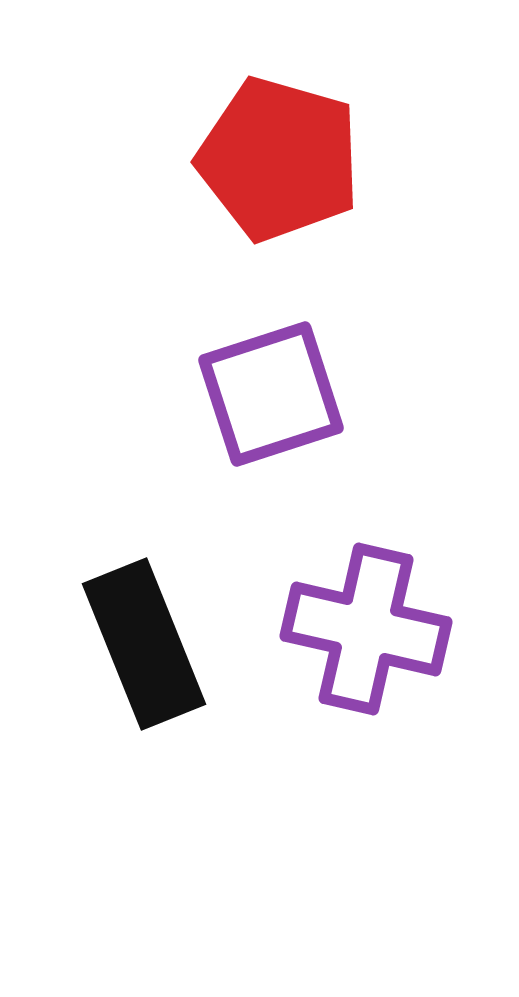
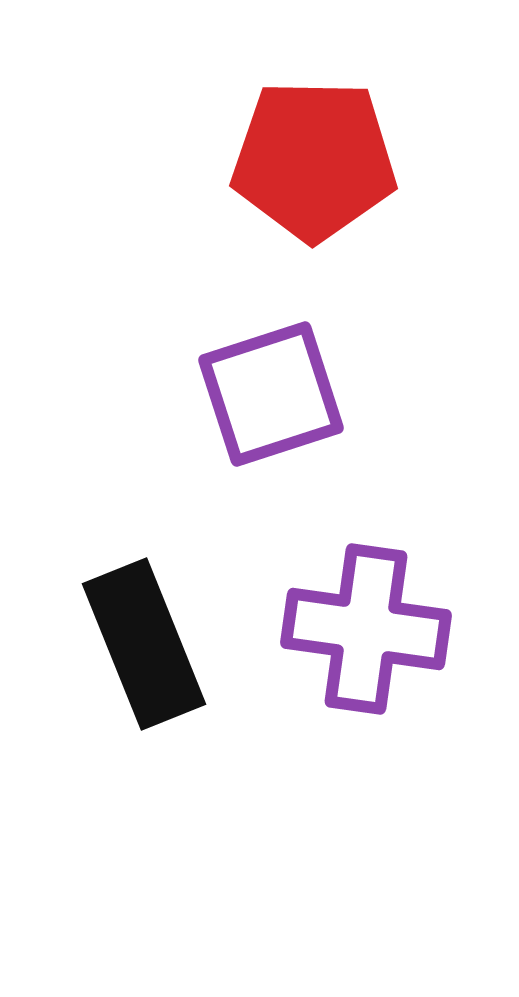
red pentagon: moved 35 px right, 1 px down; rotated 15 degrees counterclockwise
purple cross: rotated 5 degrees counterclockwise
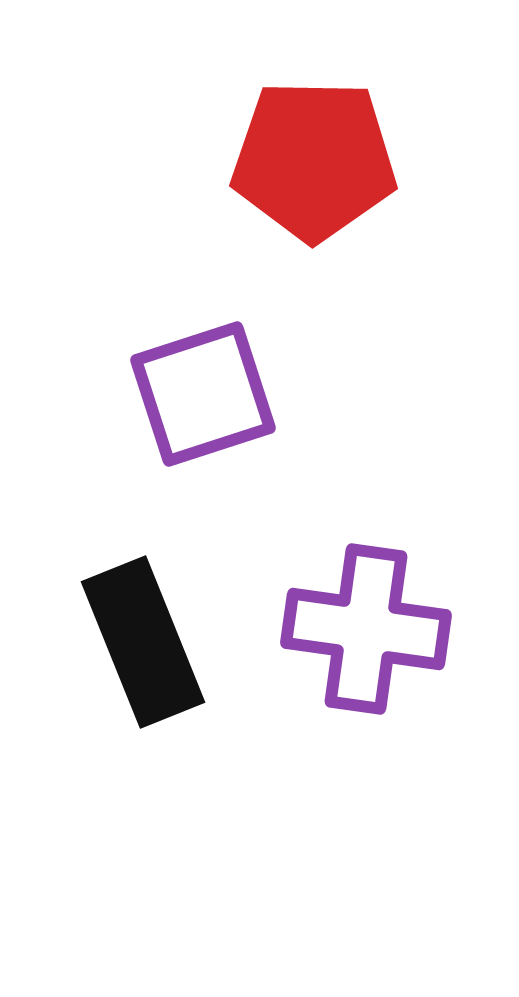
purple square: moved 68 px left
black rectangle: moved 1 px left, 2 px up
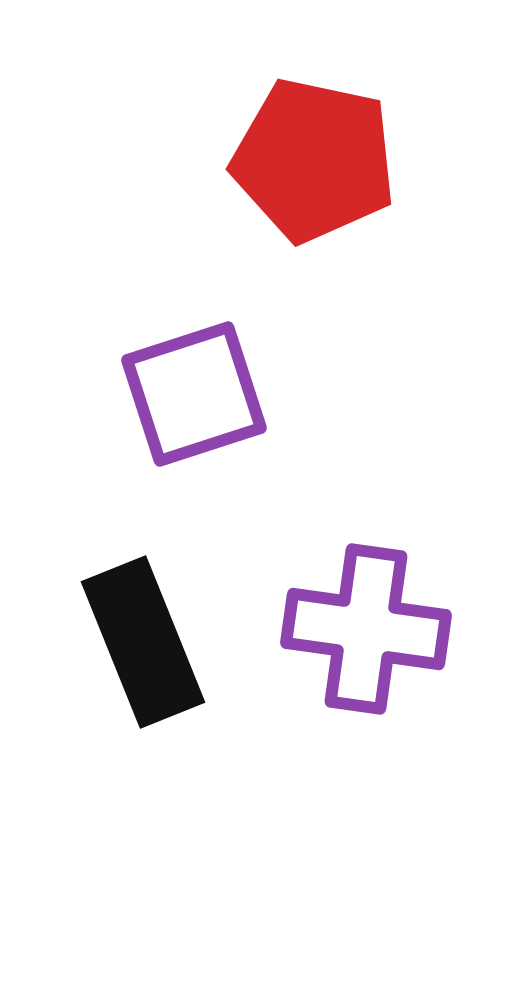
red pentagon: rotated 11 degrees clockwise
purple square: moved 9 px left
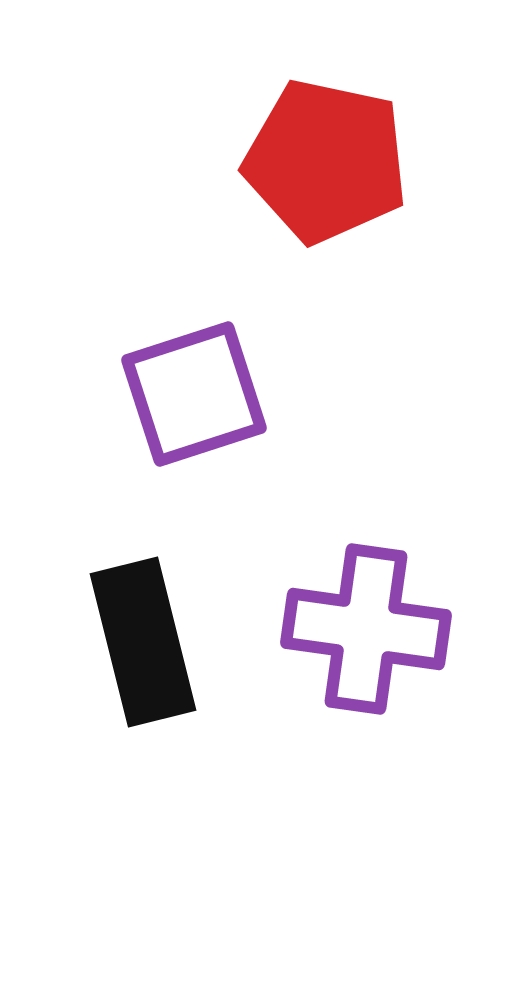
red pentagon: moved 12 px right, 1 px down
black rectangle: rotated 8 degrees clockwise
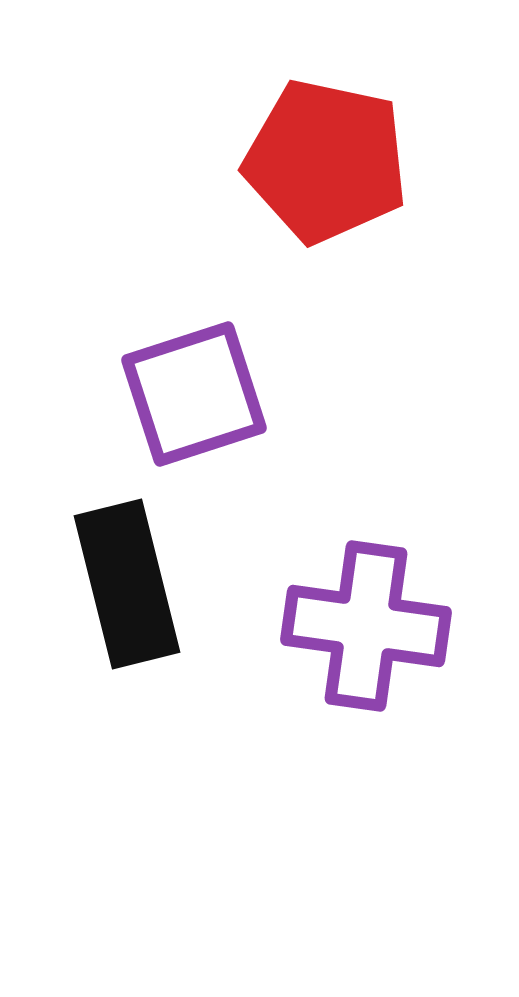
purple cross: moved 3 px up
black rectangle: moved 16 px left, 58 px up
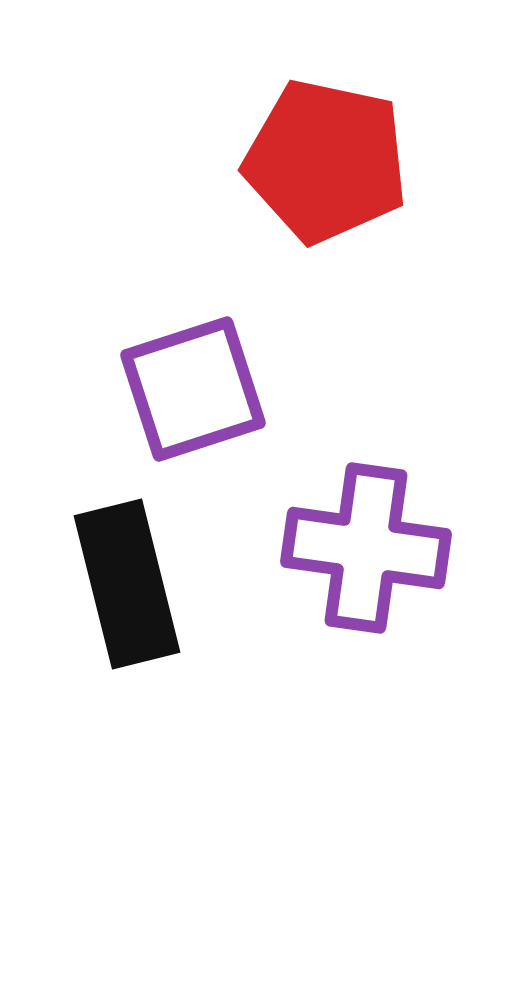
purple square: moved 1 px left, 5 px up
purple cross: moved 78 px up
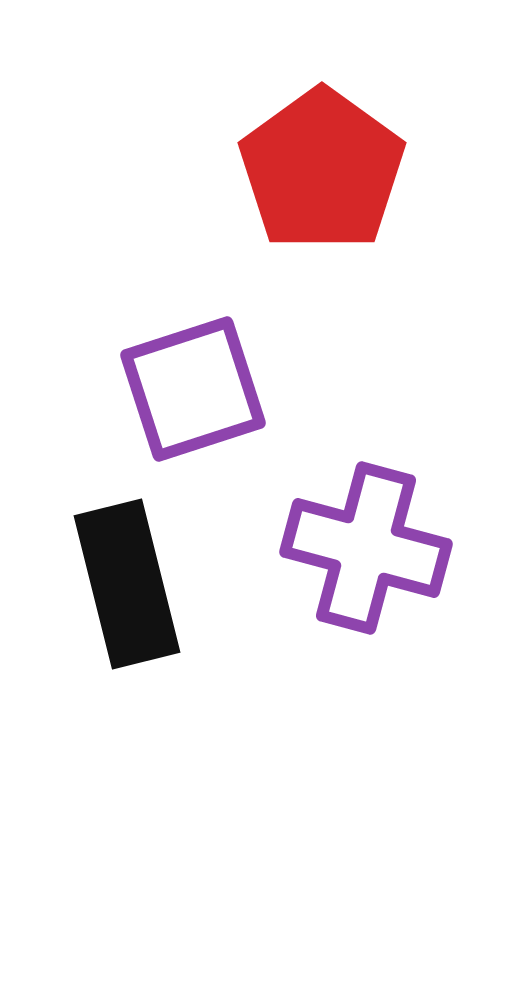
red pentagon: moved 4 px left, 9 px down; rotated 24 degrees clockwise
purple cross: rotated 7 degrees clockwise
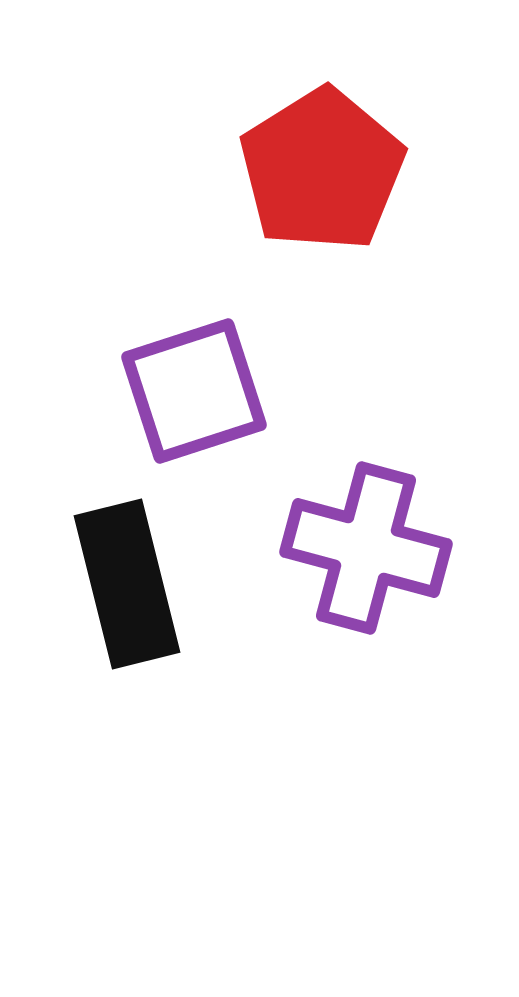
red pentagon: rotated 4 degrees clockwise
purple square: moved 1 px right, 2 px down
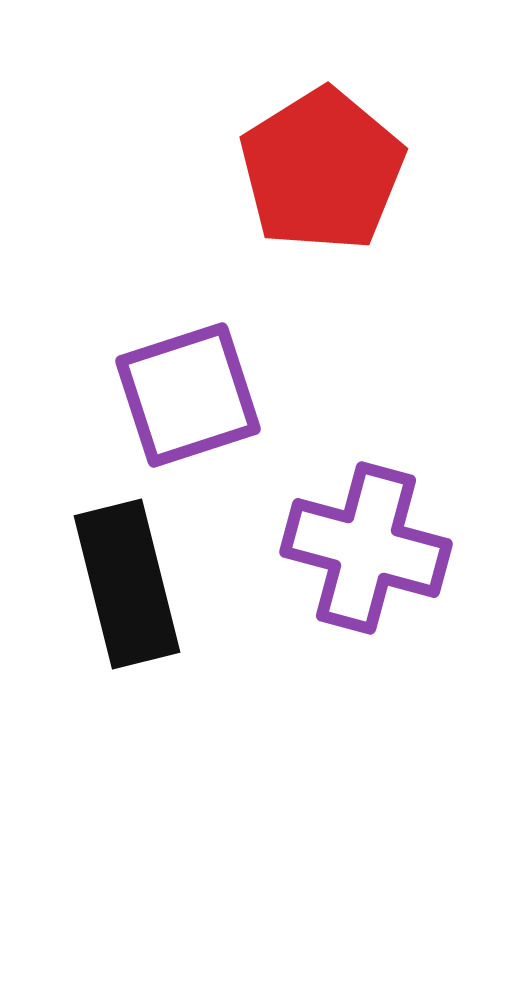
purple square: moved 6 px left, 4 px down
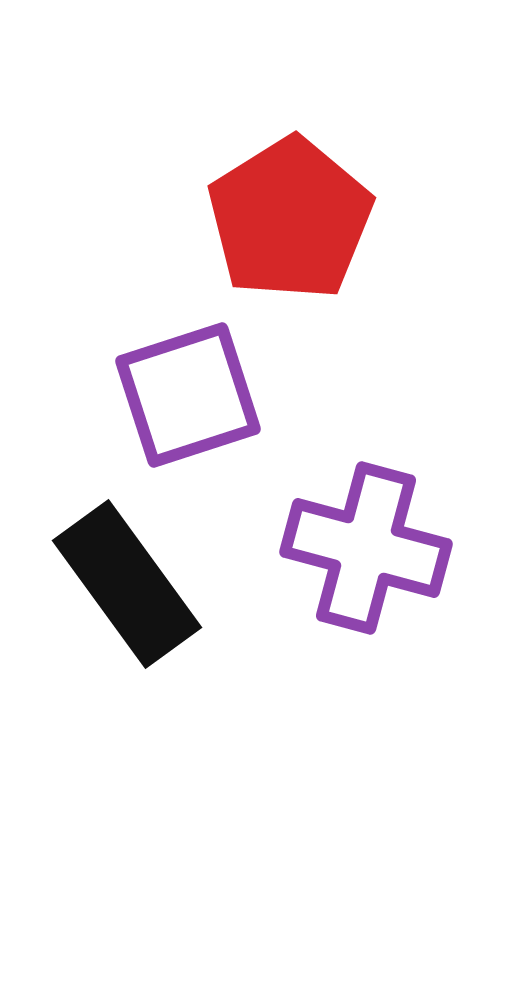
red pentagon: moved 32 px left, 49 px down
black rectangle: rotated 22 degrees counterclockwise
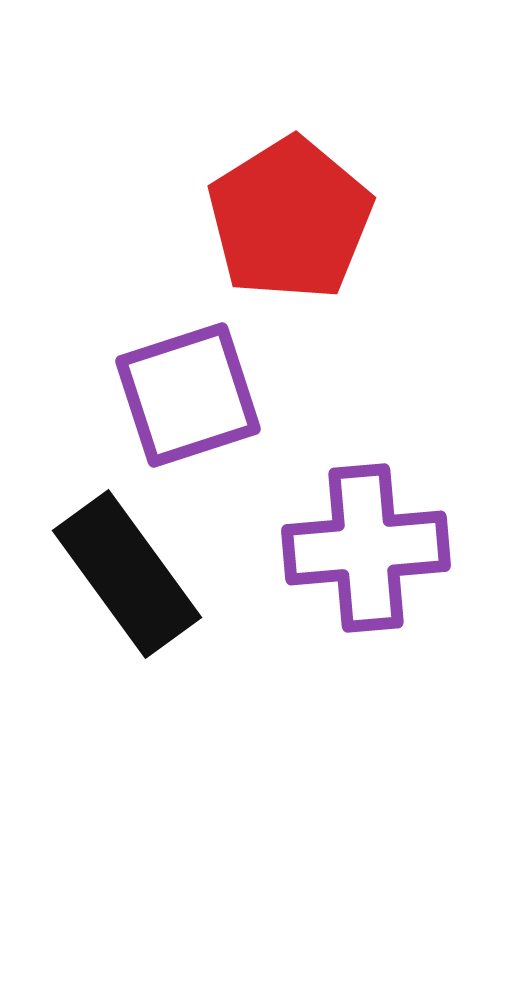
purple cross: rotated 20 degrees counterclockwise
black rectangle: moved 10 px up
